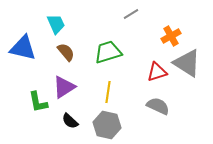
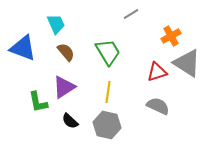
blue triangle: rotated 8 degrees clockwise
green trapezoid: rotated 76 degrees clockwise
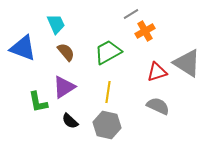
orange cross: moved 26 px left, 5 px up
green trapezoid: rotated 88 degrees counterclockwise
